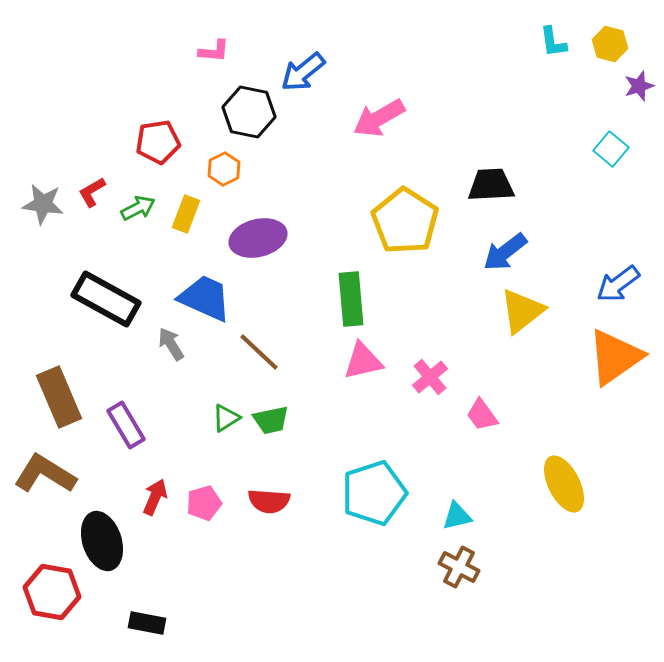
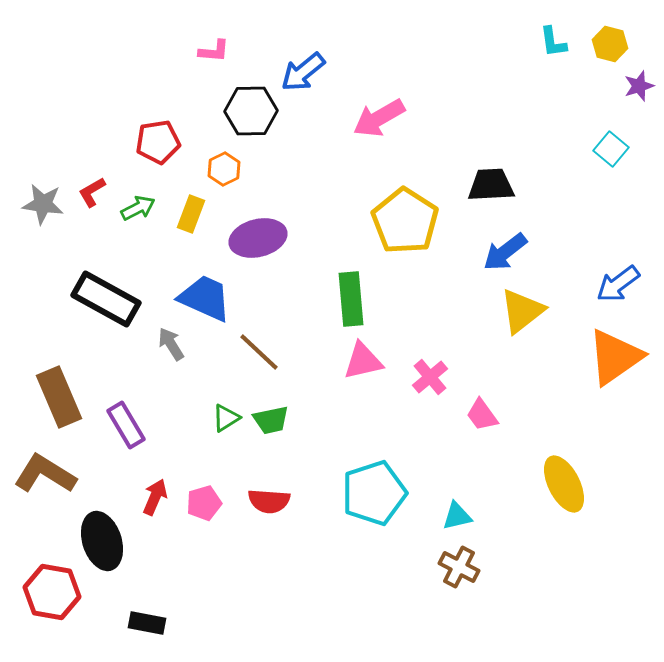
black hexagon at (249, 112): moved 2 px right, 1 px up; rotated 12 degrees counterclockwise
yellow rectangle at (186, 214): moved 5 px right
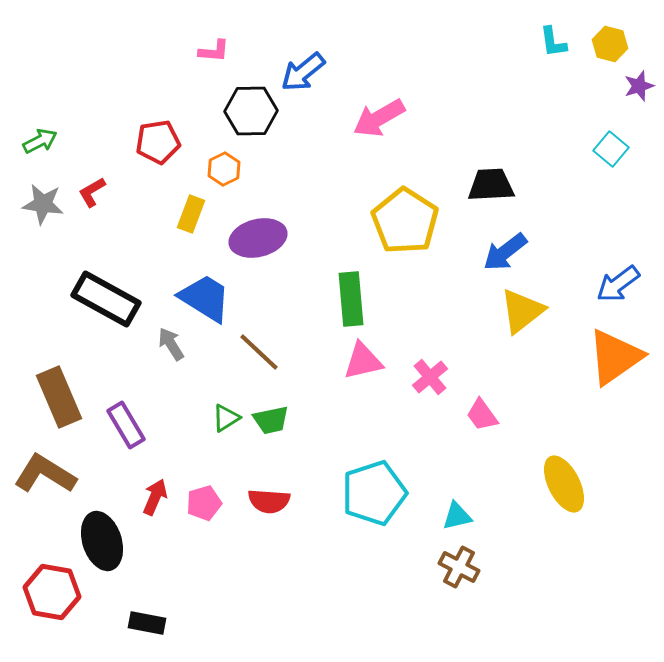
green arrow at (138, 208): moved 98 px left, 67 px up
blue trapezoid at (205, 298): rotated 8 degrees clockwise
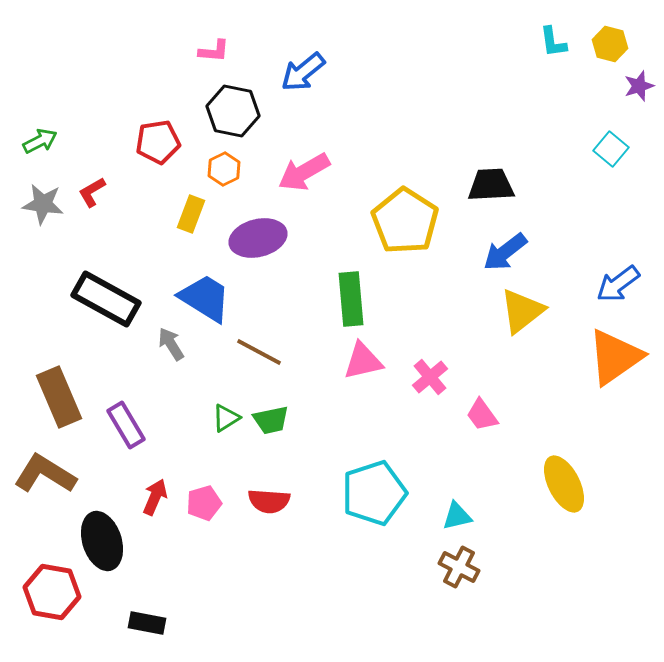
black hexagon at (251, 111): moved 18 px left; rotated 12 degrees clockwise
pink arrow at (379, 118): moved 75 px left, 54 px down
brown line at (259, 352): rotated 15 degrees counterclockwise
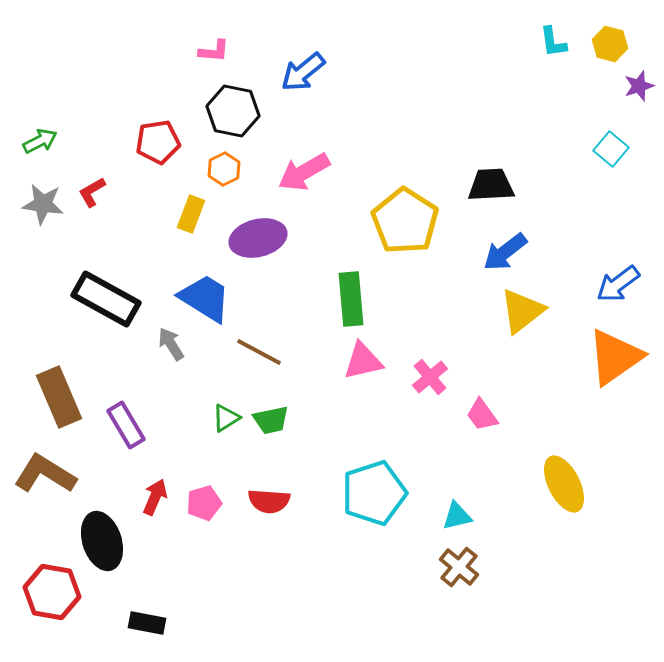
brown cross at (459, 567): rotated 12 degrees clockwise
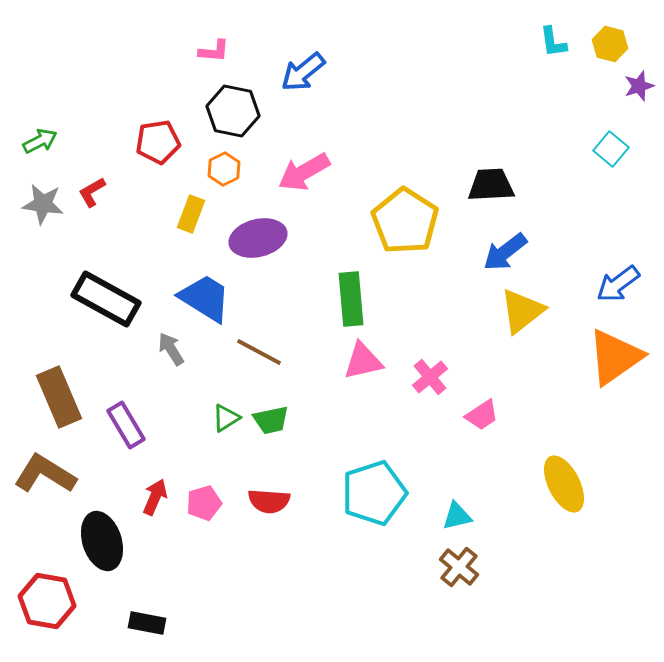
gray arrow at (171, 344): moved 5 px down
pink trapezoid at (482, 415): rotated 87 degrees counterclockwise
red hexagon at (52, 592): moved 5 px left, 9 px down
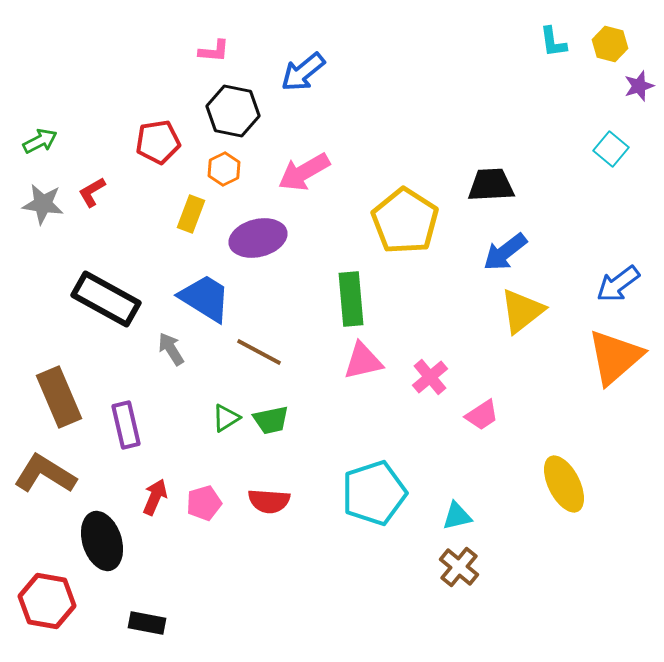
orange triangle at (615, 357): rotated 6 degrees counterclockwise
purple rectangle at (126, 425): rotated 18 degrees clockwise
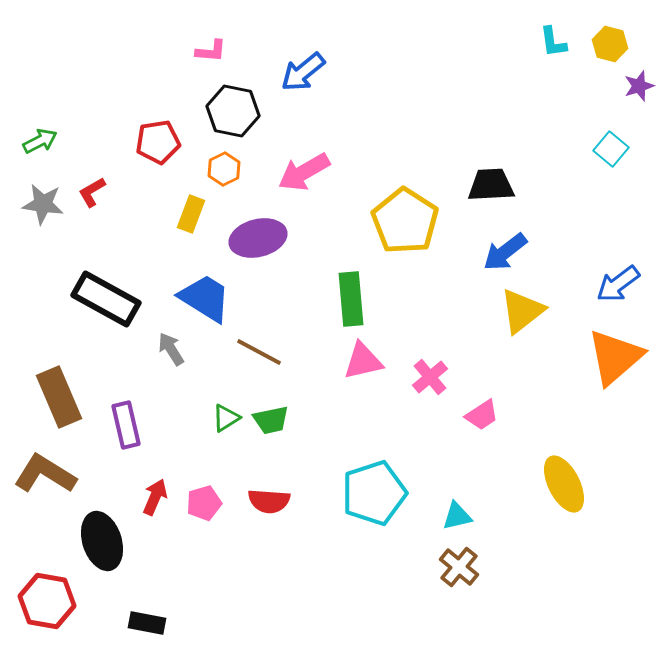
pink L-shape at (214, 51): moved 3 px left
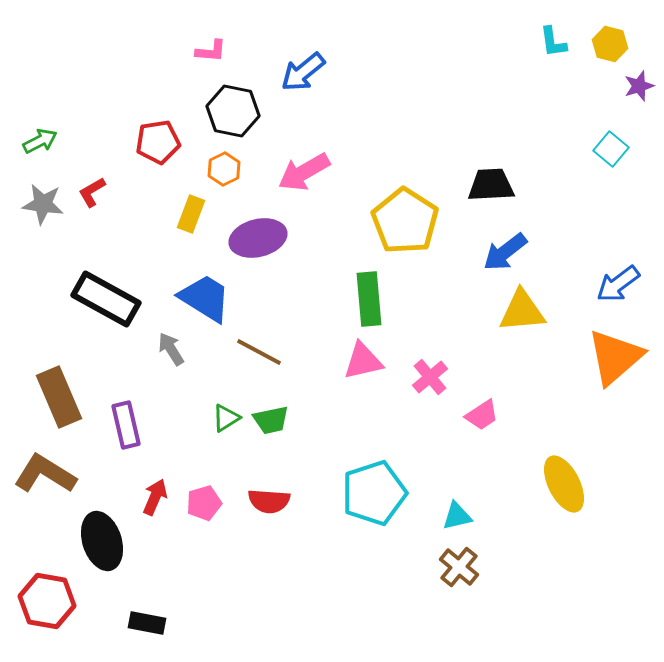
green rectangle at (351, 299): moved 18 px right
yellow triangle at (522, 311): rotated 33 degrees clockwise
